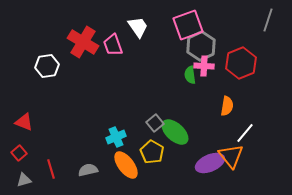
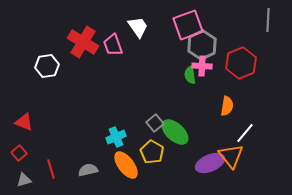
gray line: rotated 15 degrees counterclockwise
gray hexagon: moved 1 px right, 1 px up
pink cross: moved 2 px left
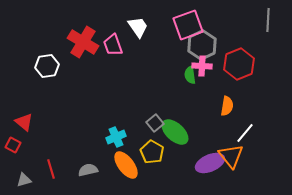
red hexagon: moved 2 px left, 1 px down
red triangle: rotated 18 degrees clockwise
red square: moved 6 px left, 8 px up; rotated 21 degrees counterclockwise
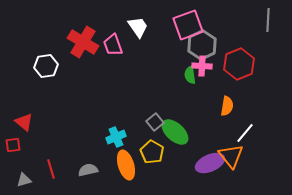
white hexagon: moved 1 px left
gray square: moved 1 px up
red square: rotated 35 degrees counterclockwise
orange ellipse: rotated 20 degrees clockwise
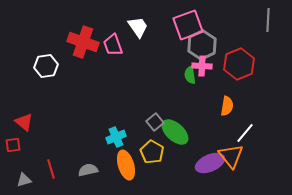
red cross: rotated 12 degrees counterclockwise
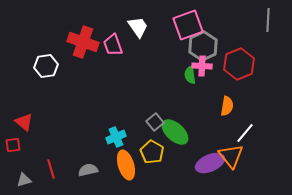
gray hexagon: moved 1 px right, 1 px down
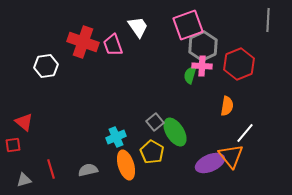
green semicircle: rotated 24 degrees clockwise
green ellipse: rotated 16 degrees clockwise
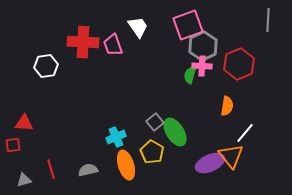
red cross: rotated 16 degrees counterclockwise
red triangle: moved 1 px down; rotated 36 degrees counterclockwise
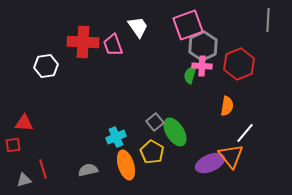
red line: moved 8 px left
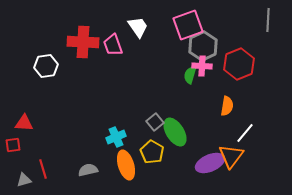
orange triangle: rotated 16 degrees clockwise
